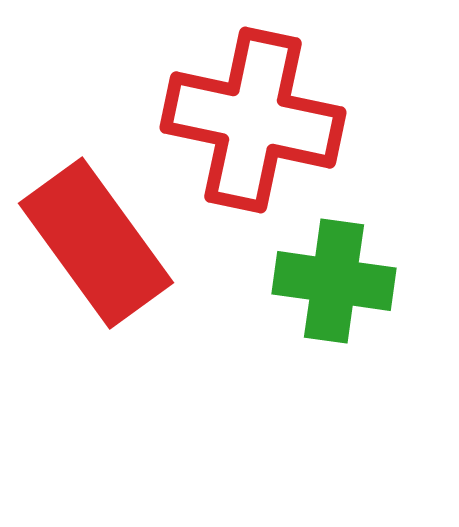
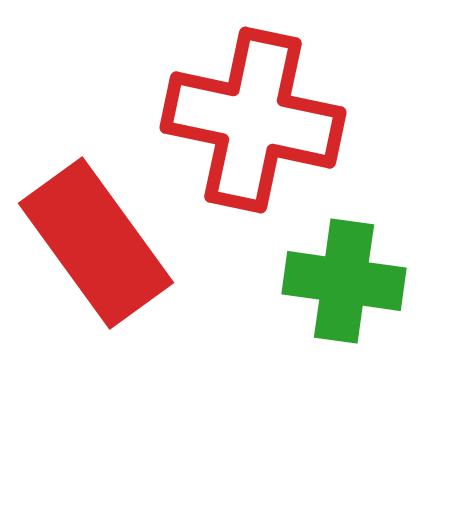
green cross: moved 10 px right
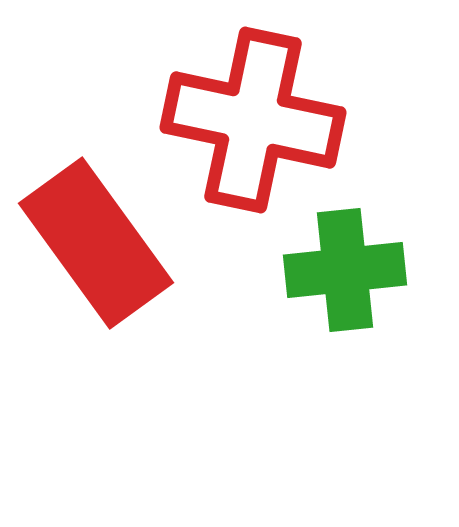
green cross: moved 1 px right, 11 px up; rotated 14 degrees counterclockwise
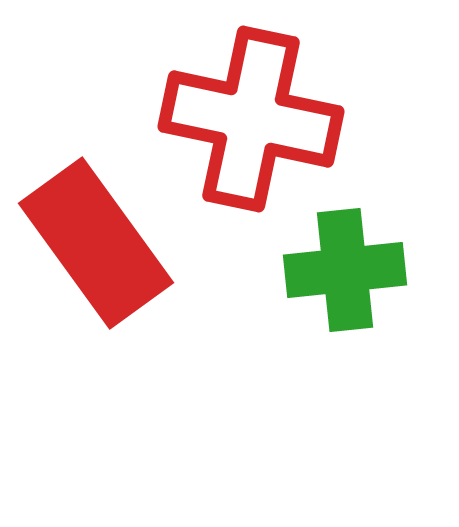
red cross: moved 2 px left, 1 px up
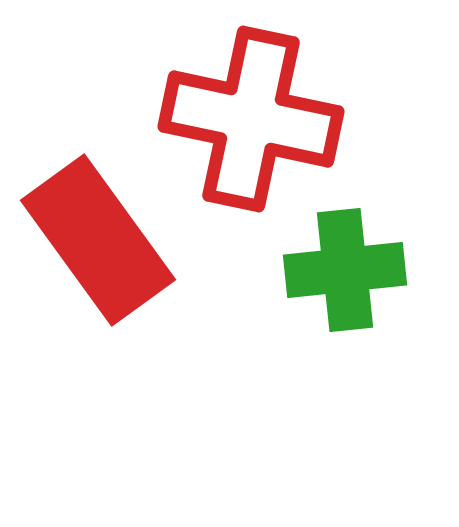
red rectangle: moved 2 px right, 3 px up
